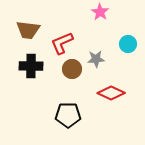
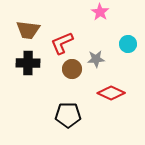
black cross: moved 3 px left, 3 px up
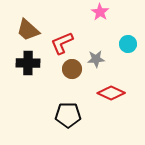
brown trapezoid: rotated 35 degrees clockwise
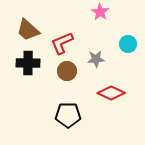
brown circle: moved 5 px left, 2 px down
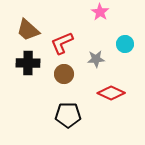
cyan circle: moved 3 px left
brown circle: moved 3 px left, 3 px down
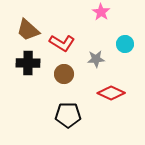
pink star: moved 1 px right
red L-shape: rotated 125 degrees counterclockwise
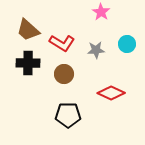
cyan circle: moved 2 px right
gray star: moved 9 px up
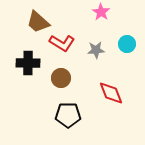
brown trapezoid: moved 10 px right, 8 px up
brown circle: moved 3 px left, 4 px down
red diamond: rotated 44 degrees clockwise
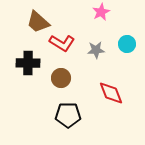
pink star: rotated 12 degrees clockwise
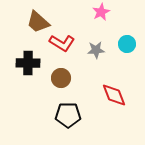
red diamond: moved 3 px right, 2 px down
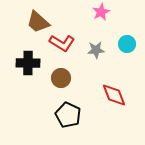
black pentagon: rotated 25 degrees clockwise
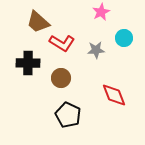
cyan circle: moved 3 px left, 6 px up
